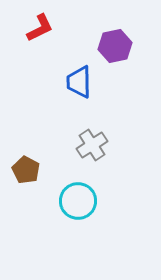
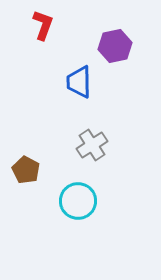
red L-shape: moved 3 px right, 3 px up; rotated 44 degrees counterclockwise
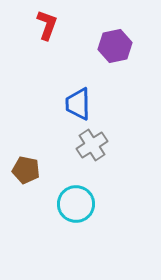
red L-shape: moved 4 px right
blue trapezoid: moved 1 px left, 22 px down
brown pentagon: rotated 16 degrees counterclockwise
cyan circle: moved 2 px left, 3 px down
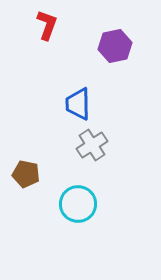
brown pentagon: moved 4 px down
cyan circle: moved 2 px right
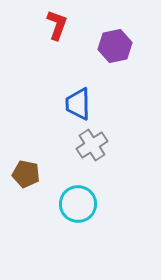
red L-shape: moved 10 px right
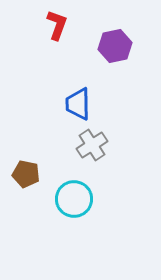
cyan circle: moved 4 px left, 5 px up
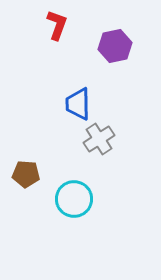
gray cross: moved 7 px right, 6 px up
brown pentagon: rotated 8 degrees counterclockwise
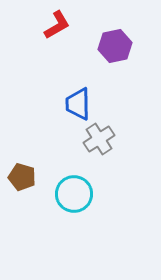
red L-shape: rotated 40 degrees clockwise
brown pentagon: moved 4 px left, 3 px down; rotated 12 degrees clockwise
cyan circle: moved 5 px up
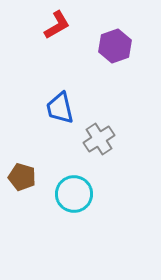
purple hexagon: rotated 8 degrees counterclockwise
blue trapezoid: moved 18 px left, 4 px down; rotated 12 degrees counterclockwise
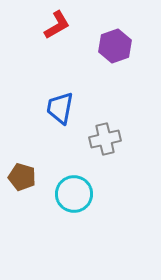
blue trapezoid: rotated 24 degrees clockwise
gray cross: moved 6 px right; rotated 20 degrees clockwise
